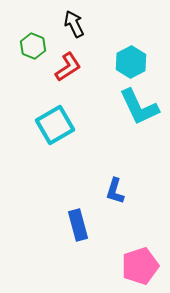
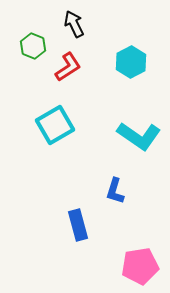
cyan L-shape: moved 29 px down; rotated 30 degrees counterclockwise
pink pentagon: rotated 9 degrees clockwise
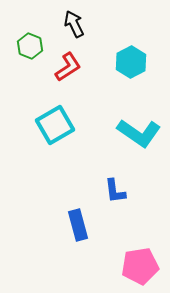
green hexagon: moved 3 px left
cyan L-shape: moved 3 px up
blue L-shape: rotated 24 degrees counterclockwise
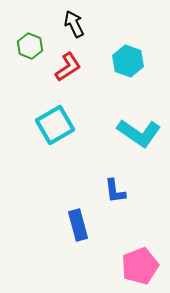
cyan hexagon: moved 3 px left, 1 px up; rotated 12 degrees counterclockwise
pink pentagon: rotated 12 degrees counterclockwise
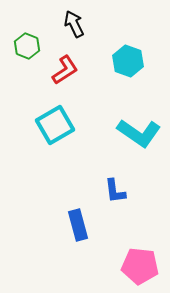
green hexagon: moved 3 px left
red L-shape: moved 3 px left, 3 px down
pink pentagon: rotated 27 degrees clockwise
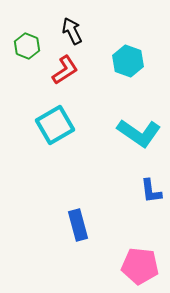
black arrow: moved 2 px left, 7 px down
blue L-shape: moved 36 px right
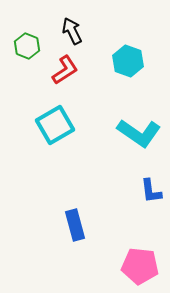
blue rectangle: moved 3 px left
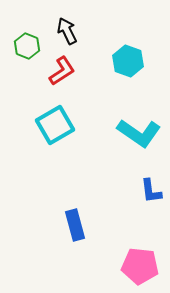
black arrow: moved 5 px left
red L-shape: moved 3 px left, 1 px down
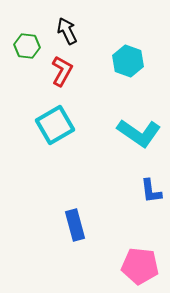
green hexagon: rotated 15 degrees counterclockwise
red L-shape: rotated 28 degrees counterclockwise
